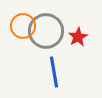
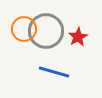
orange circle: moved 1 px right, 3 px down
blue line: rotated 64 degrees counterclockwise
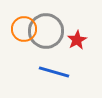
red star: moved 1 px left, 3 px down
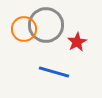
gray circle: moved 6 px up
red star: moved 2 px down
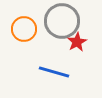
gray circle: moved 16 px right, 4 px up
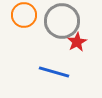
orange circle: moved 14 px up
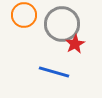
gray circle: moved 3 px down
red star: moved 2 px left, 2 px down
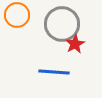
orange circle: moved 7 px left
blue line: rotated 12 degrees counterclockwise
